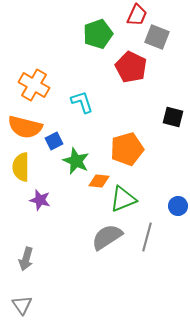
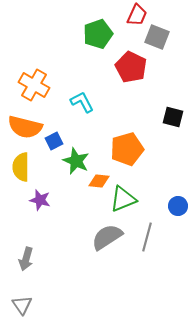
cyan L-shape: rotated 10 degrees counterclockwise
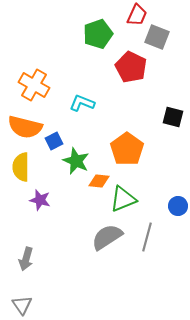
cyan L-shape: moved 1 px down; rotated 40 degrees counterclockwise
orange pentagon: rotated 20 degrees counterclockwise
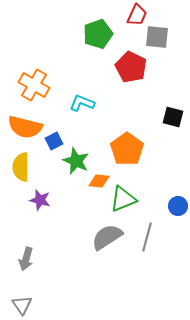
gray square: rotated 15 degrees counterclockwise
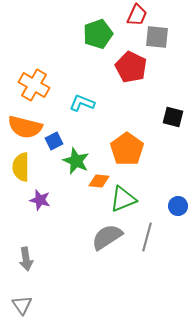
gray arrow: rotated 25 degrees counterclockwise
